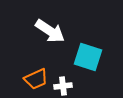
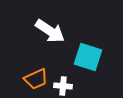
white cross: rotated 12 degrees clockwise
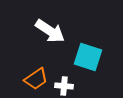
orange trapezoid: rotated 10 degrees counterclockwise
white cross: moved 1 px right
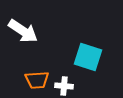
white arrow: moved 27 px left
orange trapezoid: moved 1 px right, 1 px down; rotated 30 degrees clockwise
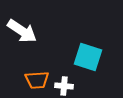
white arrow: moved 1 px left
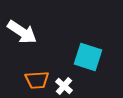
white arrow: moved 1 px down
white cross: rotated 36 degrees clockwise
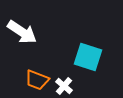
orange trapezoid: rotated 25 degrees clockwise
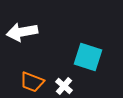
white arrow: rotated 136 degrees clockwise
orange trapezoid: moved 5 px left, 2 px down
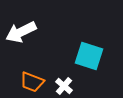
white arrow: moved 1 px left; rotated 16 degrees counterclockwise
cyan square: moved 1 px right, 1 px up
